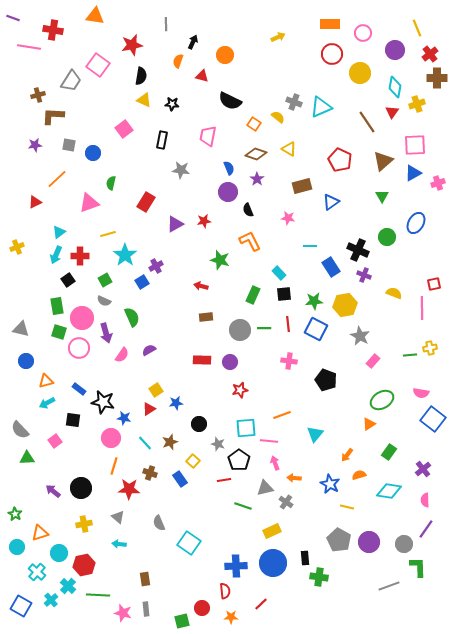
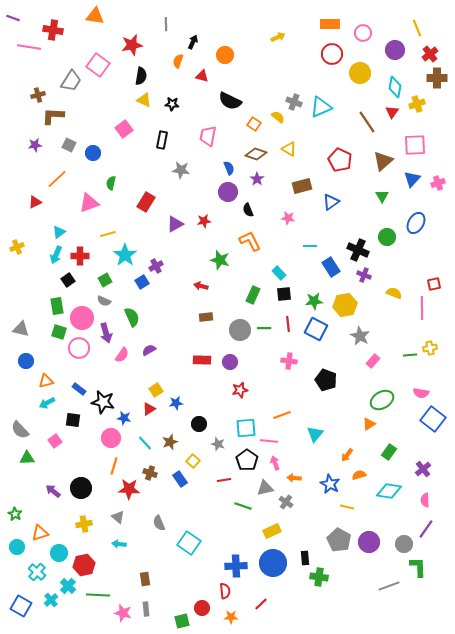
gray square at (69, 145): rotated 16 degrees clockwise
blue triangle at (413, 173): moved 1 px left, 6 px down; rotated 18 degrees counterclockwise
black pentagon at (239, 460): moved 8 px right
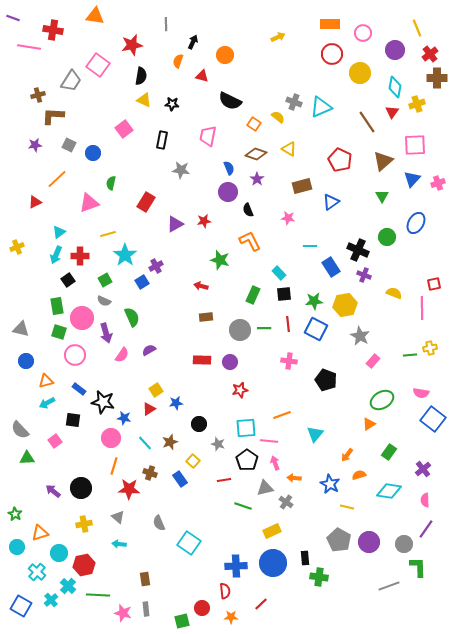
pink circle at (79, 348): moved 4 px left, 7 px down
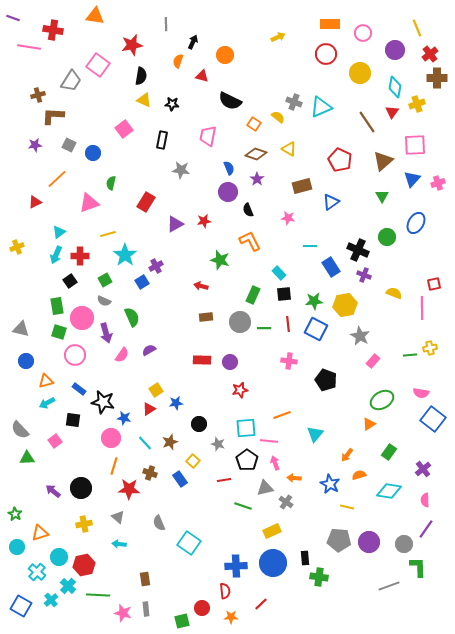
red circle at (332, 54): moved 6 px left
black square at (68, 280): moved 2 px right, 1 px down
gray circle at (240, 330): moved 8 px up
gray pentagon at (339, 540): rotated 25 degrees counterclockwise
cyan circle at (59, 553): moved 4 px down
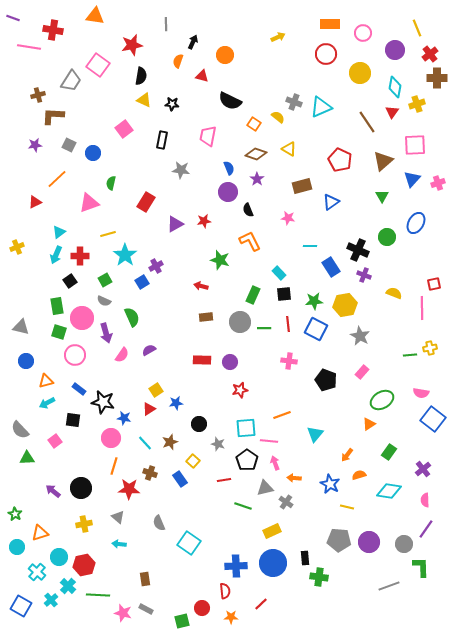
gray triangle at (21, 329): moved 2 px up
pink rectangle at (373, 361): moved 11 px left, 11 px down
green L-shape at (418, 567): moved 3 px right
gray rectangle at (146, 609): rotated 56 degrees counterclockwise
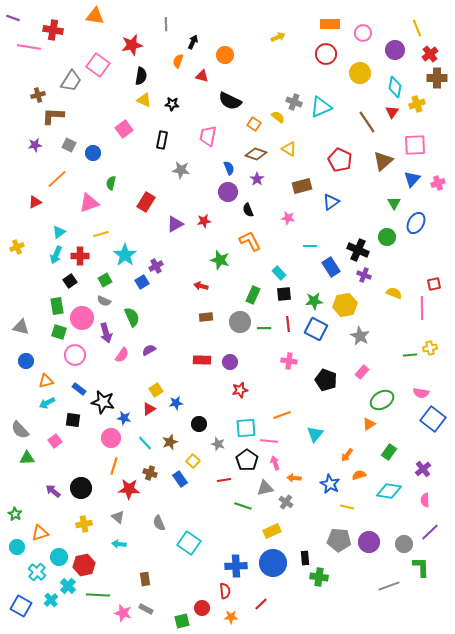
green triangle at (382, 196): moved 12 px right, 7 px down
yellow line at (108, 234): moved 7 px left
purple line at (426, 529): moved 4 px right, 3 px down; rotated 12 degrees clockwise
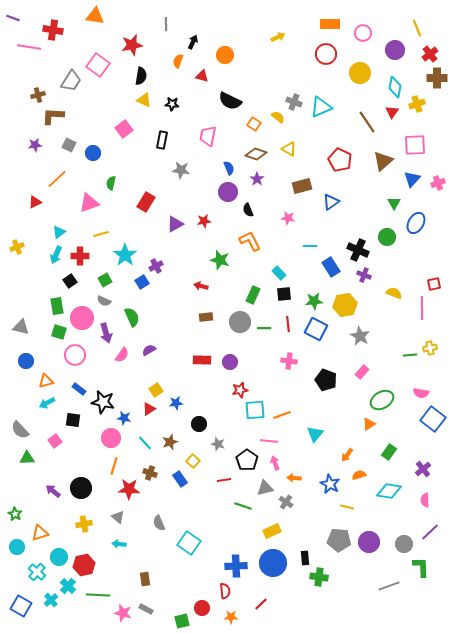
cyan square at (246, 428): moved 9 px right, 18 px up
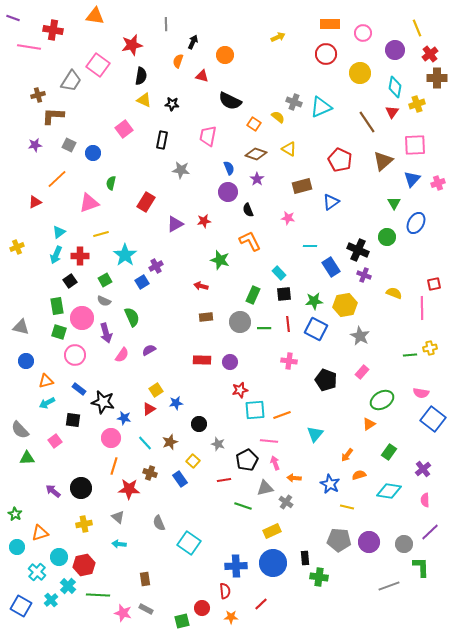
black pentagon at (247, 460): rotated 10 degrees clockwise
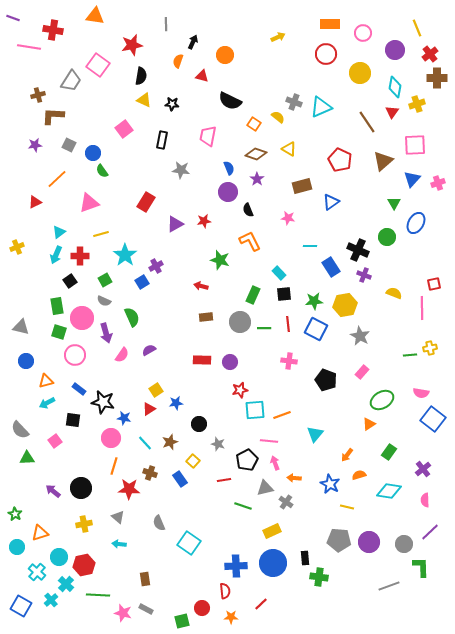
green semicircle at (111, 183): moved 9 px left, 12 px up; rotated 48 degrees counterclockwise
cyan cross at (68, 586): moved 2 px left, 2 px up
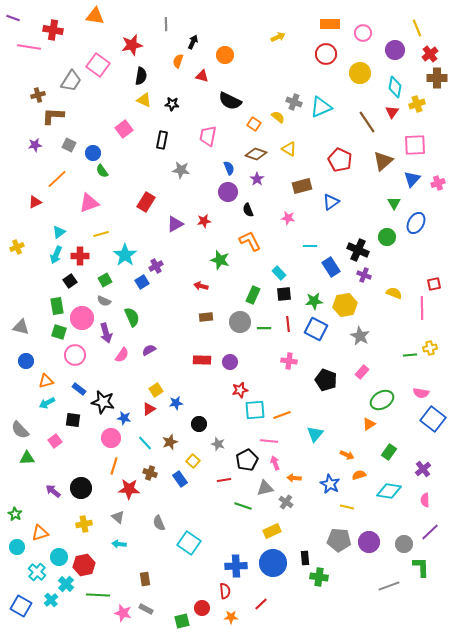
orange arrow at (347, 455): rotated 104 degrees counterclockwise
